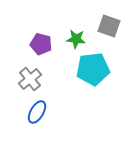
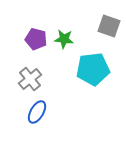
green star: moved 12 px left
purple pentagon: moved 5 px left, 5 px up
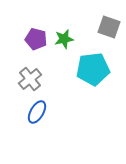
gray square: moved 1 px down
green star: rotated 18 degrees counterclockwise
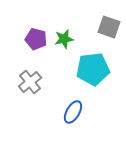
gray cross: moved 3 px down
blue ellipse: moved 36 px right
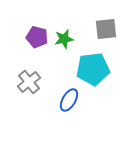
gray square: moved 3 px left, 2 px down; rotated 25 degrees counterclockwise
purple pentagon: moved 1 px right, 2 px up
gray cross: moved 1 px left
blue ellipse: moved 4 px left, 12 px up
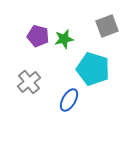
gray square: moved 1 px right, 3 px up; rotated 15 degrees counterclockwise
purple pentagon: moved 1 px right, 1 px up
cyan pentagon: rotated 24 degrees clockwise
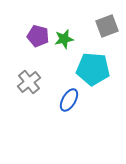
cyan pentagon: rotated 12 degrees counterclockwise
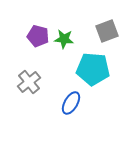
gray square: moved 5 px down
green star: rotated 18 degrees clockwise
blue ellipse: moved 2 px right, 3 px down
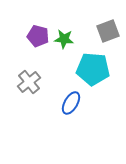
gray square: moved 1 px right
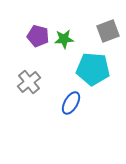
green star: rotated 12 degrees counterclockwise
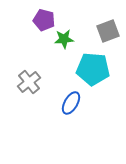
purple pentagon: moved 6 px right, 16 px up
